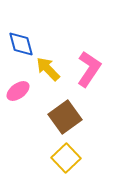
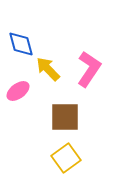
brown square: rotated 36 degrees clockwise
yellow square: rotated 8 degrees clockwise
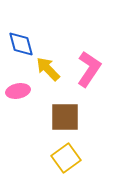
pink ellipse: rotated 25 degrees clockwise
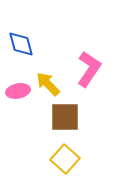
yellow arrow: moved 15 px down
yellow square: moved 1 px left, 1 px down; rotated 12 degrees counterclockwise
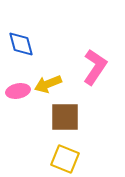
pink L-shape: moved 6 px right, 2 px up
yellow arrow: rotated 68 degrees counterclockwise
yellow square: rotated 20 degrees counterclockwise
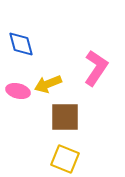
pink L-shape: moved 1 px right, 1 px down
pink ellipse: rotated 25 degrees clockwise
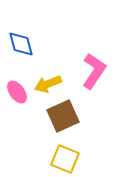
pink L-shape: moved 2 px left, 3 px down
pink ellipse: moved 1 px left, 1 px down; rotated 40 degrees clockwise
brown square: moved 2 px left, 1 px up; rotated 24 degrees counterclockwise
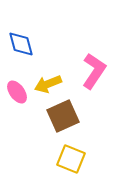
yellow square: moved 6 px right
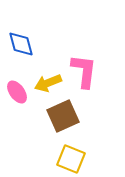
pink L-shape: moved 10 px left; rotated 27 degrees counterclockwise
yellow arrow: moved 1 px up
